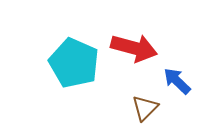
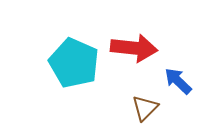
red arrow: rotated 9 degrees counterclockwise
blue arrow: moved 1 px right
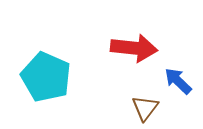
cyan pentagon: moved 28 px left, 14 px down
brown triangle: rotated 8 degrees counterclockwise
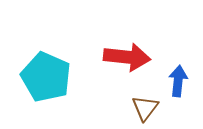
red arrow: moved 7 px left, 9 px down
blue arrow: rotated 52 degrees clockwise
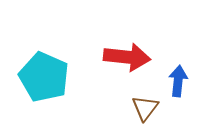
cyan pentagon: moved 2 px left
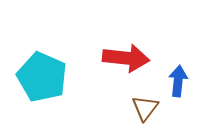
red arrow: moved 1 px left, 1 px down
cyan pentagon: moved 2 px left
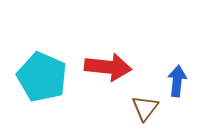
red arrow: moved 18 px left, 9 px down
blue arrow: moved 1 px left
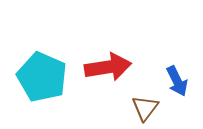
red arrow: rotated 15 degrees counterclockwise
blue arrow: rotated 148 degrees clockwise
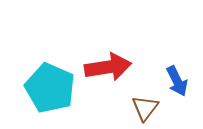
cyan pentagon: moved 8 px right, 11 px down
